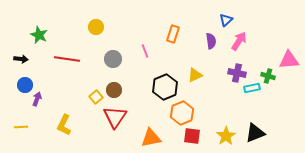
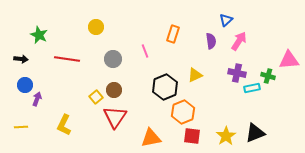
orange hexagon: moved 1 px right, 1 px up
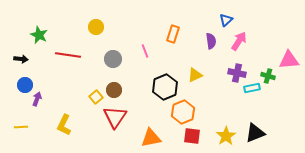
red line: moved 1 px right, 4 px up
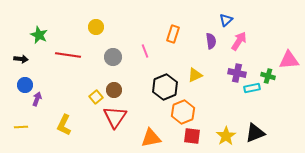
gray circle: moved 2 px up
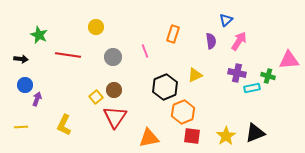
orange triangle: moved 2 px left
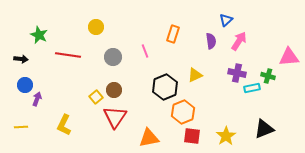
pink triangle: moved 3 px up
black triangle: moved 9 px right, 4 px up
